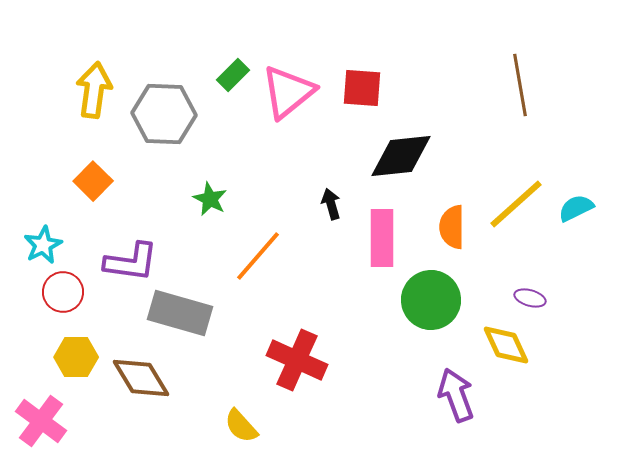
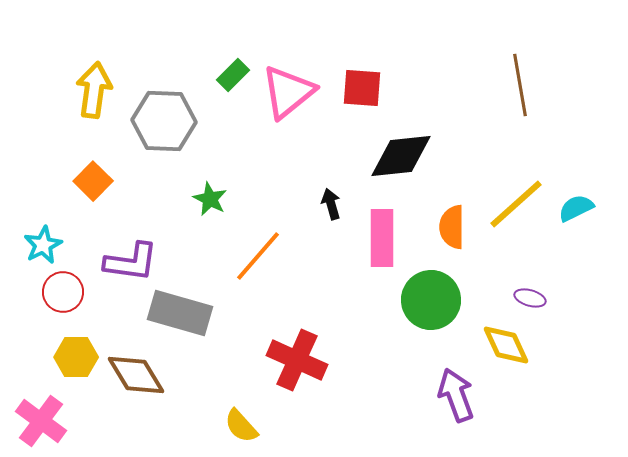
gray hexagon: moved 7 px down
brown diamond: moved 5 px left, 3 px up
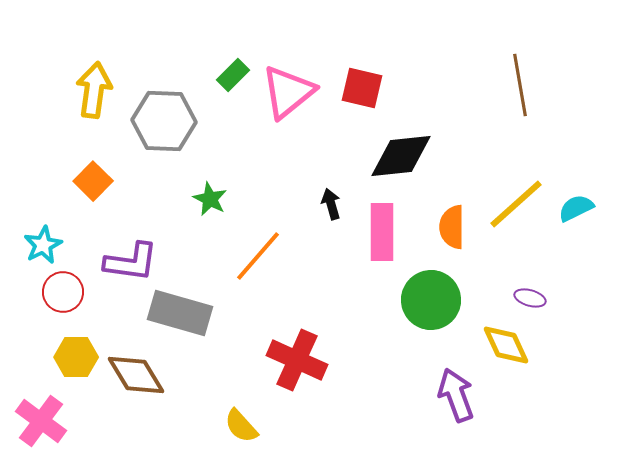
red square: rotated 9 degrees clockwise
pink rectangle: moved 6 px up
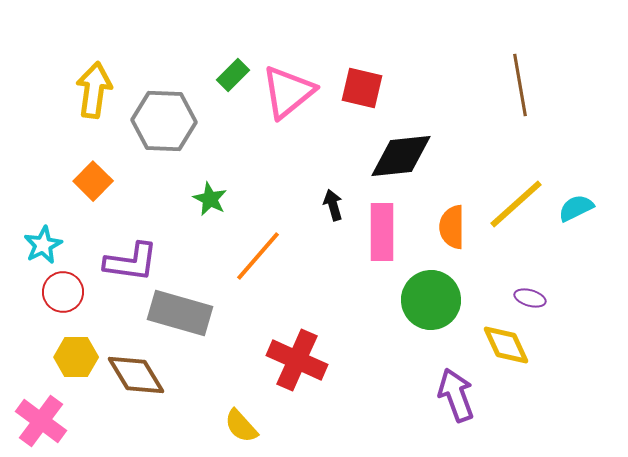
black arrow: moved 2 px right, 1 px down
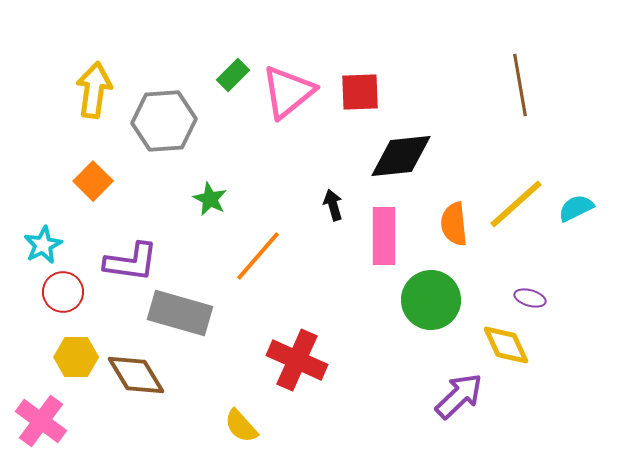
red square: moved 2 px left, 4 px down; rotated 15 degrees counterclockwise
gray hexagon: rotated 6 degrees counterclockwise
orange semicircle: moved 2 px right, 3 px up; rotated 6 degrees counterclockwise
pink rectangle: moved 2 px right, 4 px down
purple arrow: moved 3 px right, 1 px down; rotated 66 degrees clockwise
